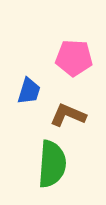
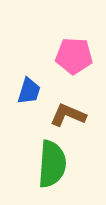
pink pentagon: moved 2 px up
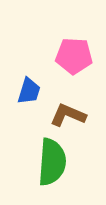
green semicircle: moved 2 px up
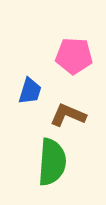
blue trapezoid: moved 1 px right
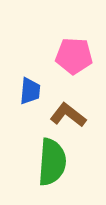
blue trapezoid: rotated 12 degrees counterclockwise
brown L-shape: rotated 15 degrees clockwise
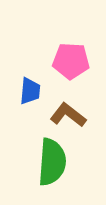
pink pentagon: moved 3 px left, 5 px down
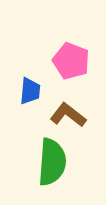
pink pentagon: rotated 18 degrees clockwise
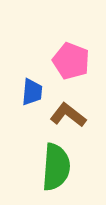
blue trapezoid: moved 2 px right, 1 px down
green semicircle: moved 4 px right, 5 px down
